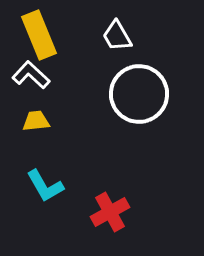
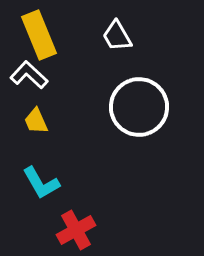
white L-shape: moved 2 px left
white circle: moved 13 px down
yellow trapezoid: rotated 108 degrees counterclockwise
cyan L-shape: moved 4 px left, 3 px up
red cross: moved 34 px left, 18 px down
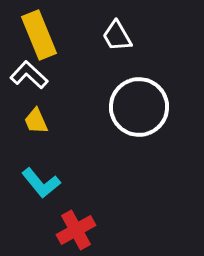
cyan L-shape: rotated 9 degrees counterclockwise
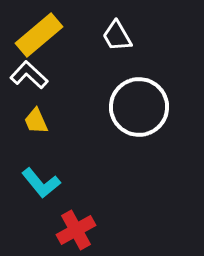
yellow rectangle: rotated 72 degrees clockwise
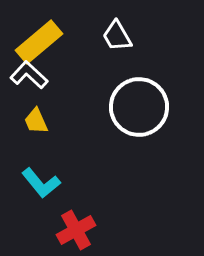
yellow rectangle: moved 7 px down
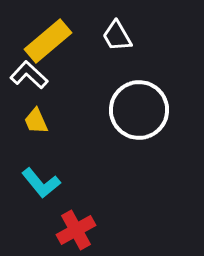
yellow rectangle: moved 9 px right, 1 px up
white circle: moved 3 px down
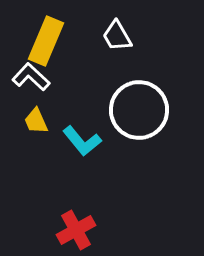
yellow rectangle: moved 2 px left; rotated 27 degrees counterclockwise
white L-shape: moved 2 px right, 2 px down
cyan L-shape: moved 41 px right, 42 px up
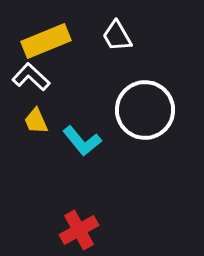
yellow rectangle: rotated 45 degrees clockwise
white circle: moved 6 px right
red cross: moved 3 px right
